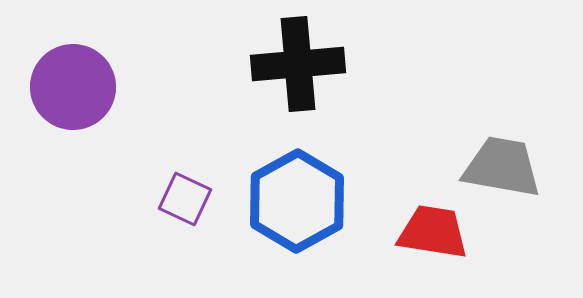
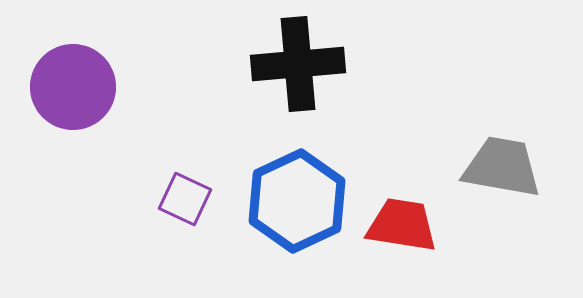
blue hexagon: rotated 4 degrees clockwise
red trapezoid: moved 31 px left, 7 px up
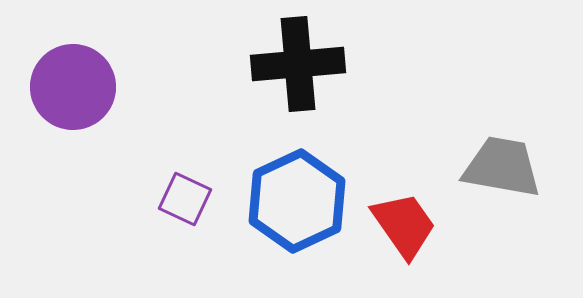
red trapezoid: moved 2 px right; rotated 46 degrees clockwise
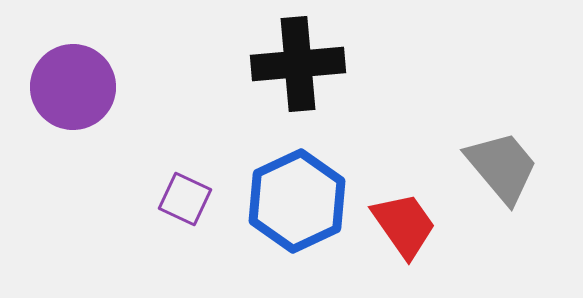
gray trapezoid: rotated 40 degrees clockwise
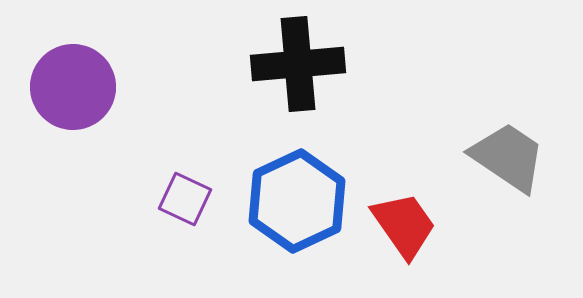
gray trapezoid: moved 6 px right, 10 px up; rotated 16 degrees counterclockwise
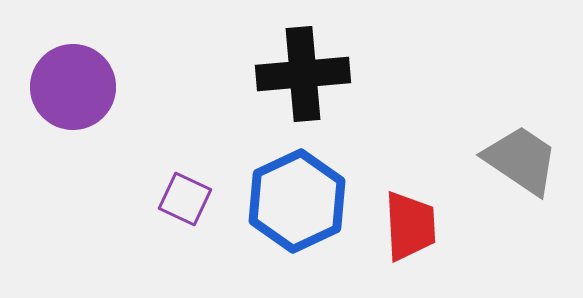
black cross: moved 5 px right, 10 px down
gray trapezoid: moved 13 px right, 3 px down
red trapezoid: moved 6 px right, 1 px down; rotated 32 degrees clockwise
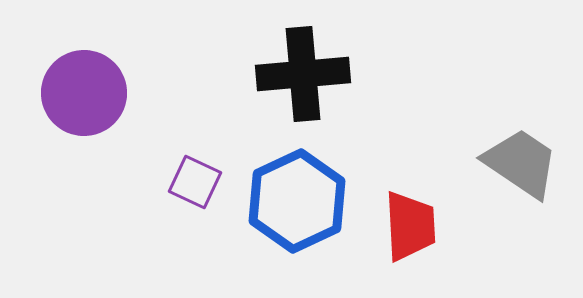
purple circle: moved 11 px right, 6 px down
gray trapezoid: moved 3 px down
purple square: moved 10 px right, 17 px up
